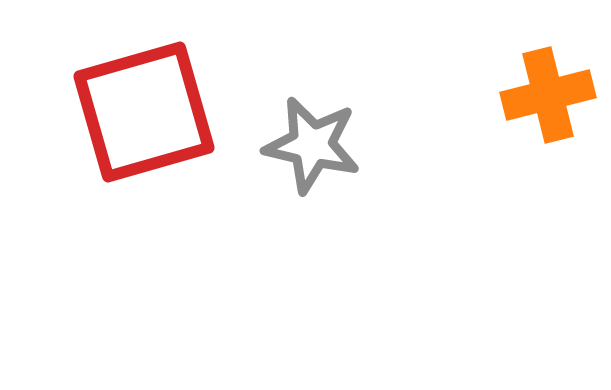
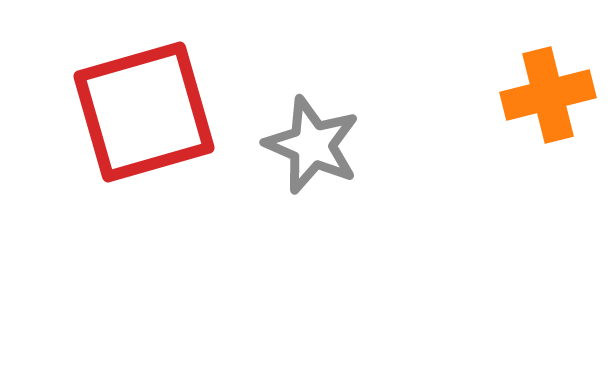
gray star: rotated 10 degrees clockwise
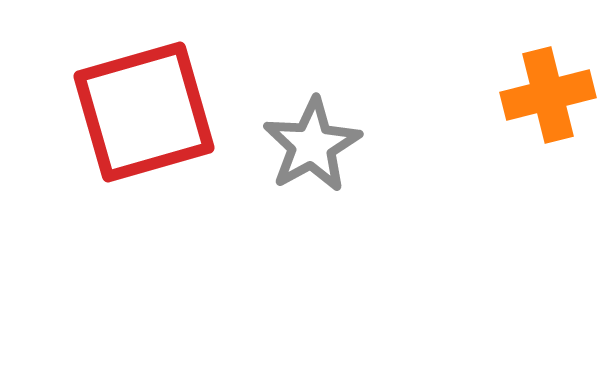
gray star: rotated 20 degrees clockwise
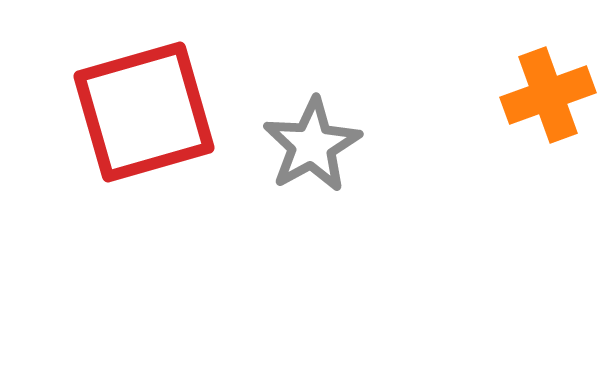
orange cross: rotated 6 degrees counterclockwise
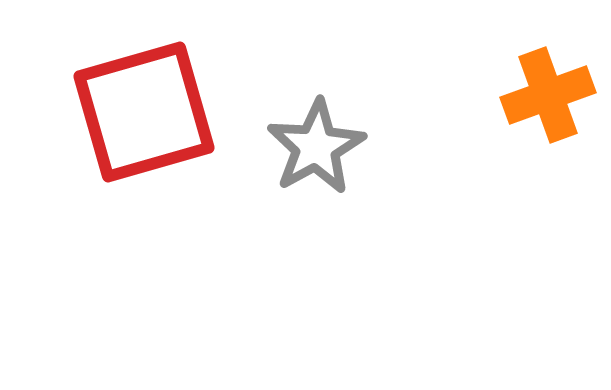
gray star: moved 4 px right, 2 px down
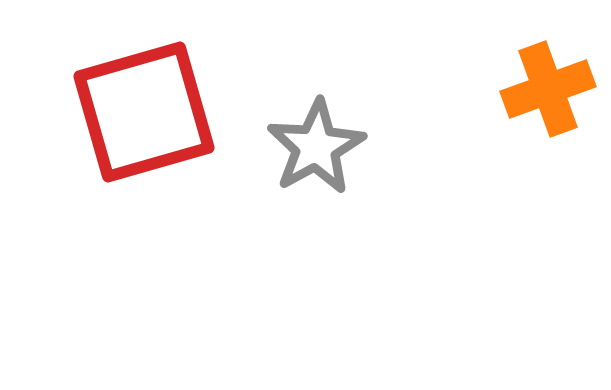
orange cross: moved 6 px up
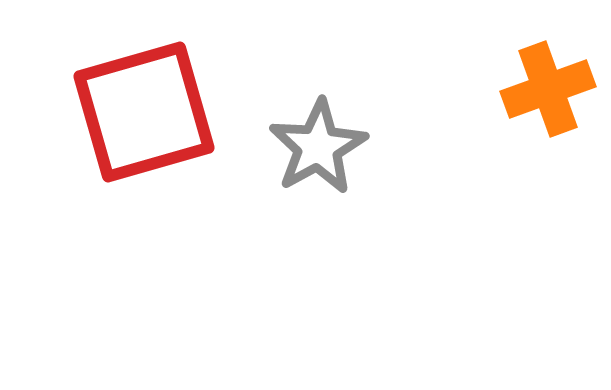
gray star: moved 2 px right
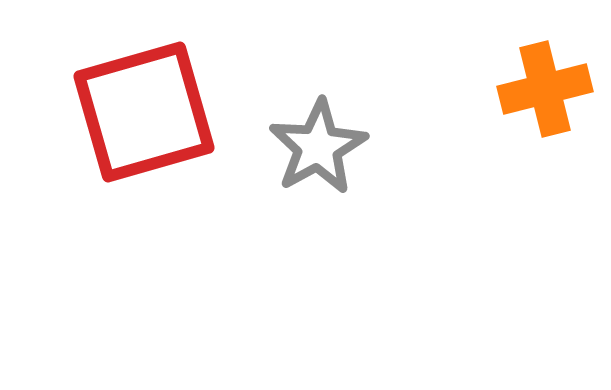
orange cross: moved 3 px left; rotated 6 degrees clockwise
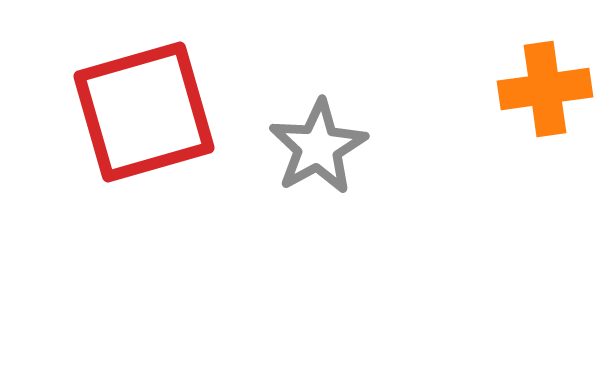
orange cross: rotated 6 degrees clockwise
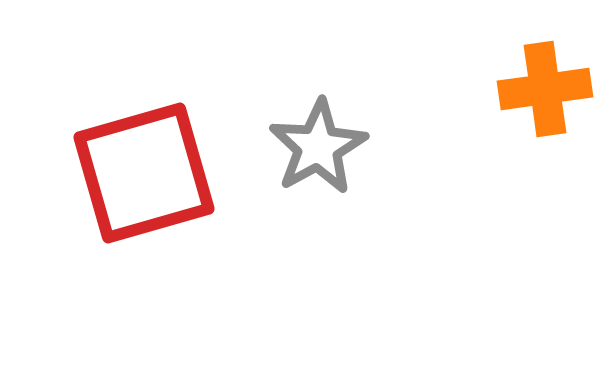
red square: moved 61 px down
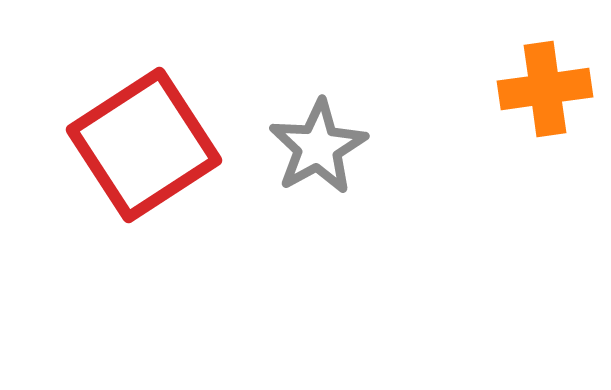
red square: moved 28 px up; rotated 17 degrees counterclockwise
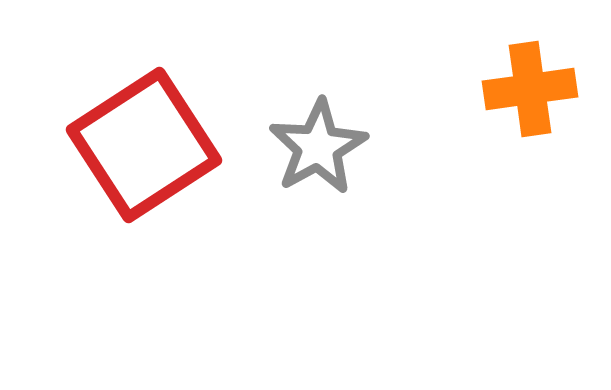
orange cross: moved 15 px left
